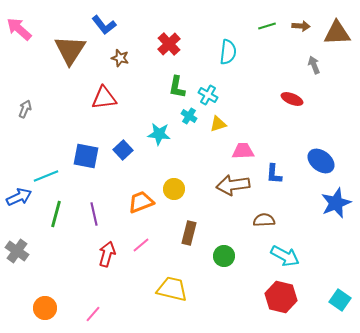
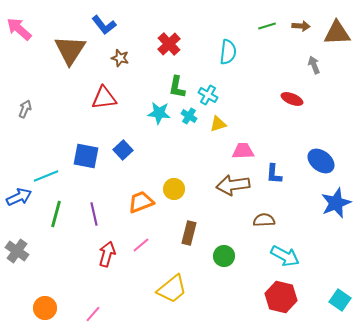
cyan star at (159, 134): moved 21 px up
yellow trapezoid at (172, 289): rotated 128 degrees clockwise
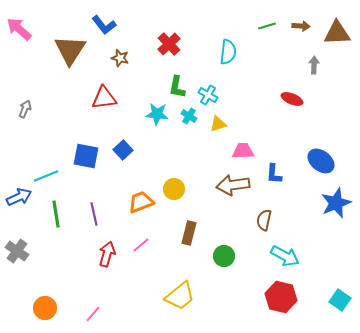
gray arrow at (314, 65): rotated 24 degrees clockwise
cyan star at (159, 113): moved 2 px left, 1 px down
green line at (56, 214): rotated 24 degrees counterclockwise
brown semicircle at (264, 220): rotated 75 degrees counterclockwise
yellow trapezoid at (172, 289): moved 8 px right, 7 px down
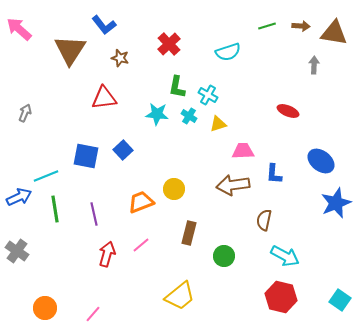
brown triangle at (337, 33): moved 3 px left; rotated 12 degrees clockwise
cyan semicircle at (228, 52): rotated 65 degrees clockwise
red ellipse at (292, 99): moved 4 px left, 12 px down
gray arrow at (25, 109): moved 4 px down
green line at (56, 214): moved 1 px left, 5 px up
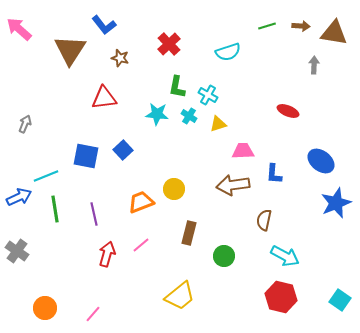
gray arrow at (25, 113): moved 11 px down
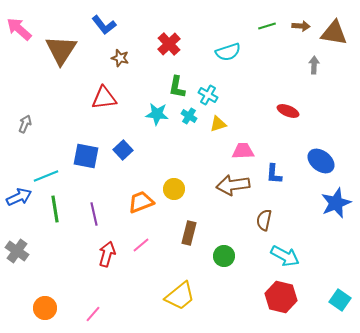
brown triangle at (70, 50): moved 9 px left
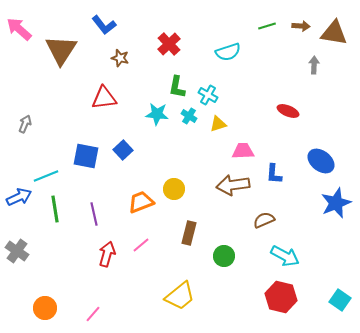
brown semicircle at (264, 220): rotated 55 degrees clockwise
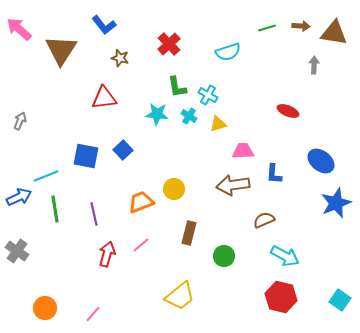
green line at (267, 26): moved 2 px down
green L-shape at (177, 87): rotated 20 degrees counterclockwise
gray arrow at (25, 124): moved 5 px left, 3 px up
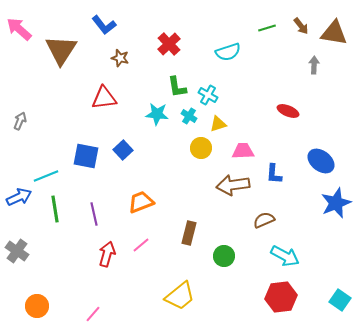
brown arrow at (301, 26): rotated 48 degrees clockwise
yellow circle at (174, 189): moved 27 px right, 41 px up
red hexagon at (281, 297): rotated 20 degrees counterclockwise
orange circle at (45, 308): moved 8 px left, 2 px up
